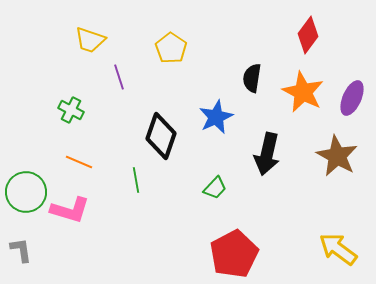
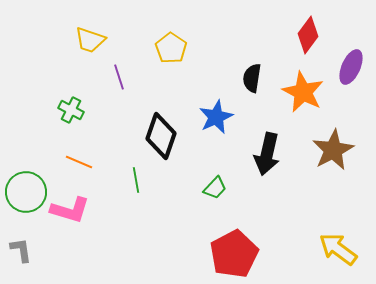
purple ellipse: moved 1 px left, 31 px up
brown star: moved 4 px left, 6 px up; rotated 15 degrees clockwise
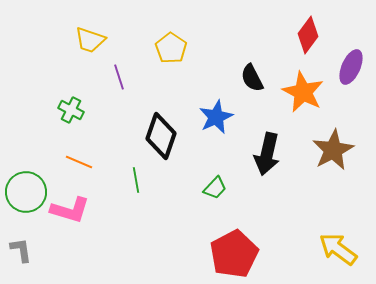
black semicircle: rotated 36 degrees counterclockwise
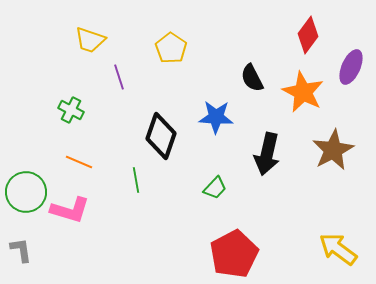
blue star: rotated 28 degrees clockwise
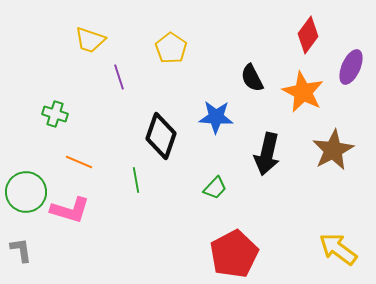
green cross: moved 16 px left, 4 px down; rotated 10 degrees counterclockwise
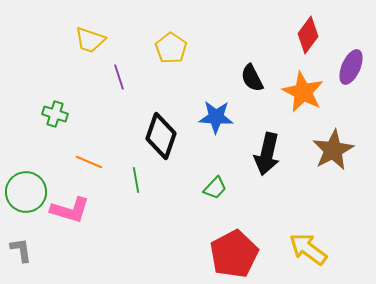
orange line: moved 10 px right
yellow arrow: moved 30 px left
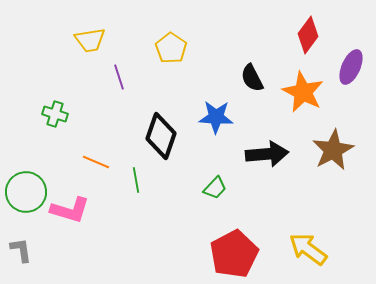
yellow trapezoid: rotated 28 degrees counterclockwise
black arrow: rotated 108 degrees counterclockwise
orange line: moved 7 px right
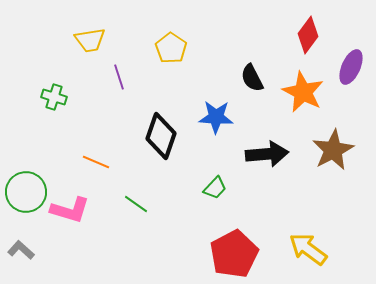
green cross: moved 1 px left, 17 px up
green line: moved 24 px down; rotated 45 degrees counterclockwise
gray L-shape: rotated 40 degrees counterclockwise
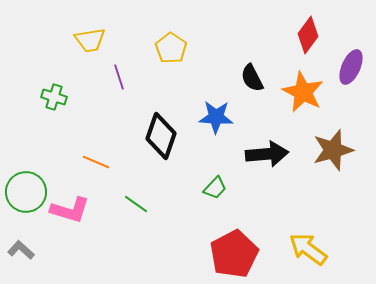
brown star: rotated 12 degrees clockwise
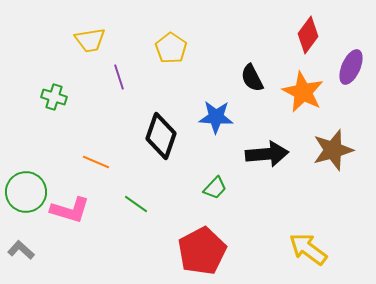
red pentagon: moved 32 px left, 3 px up
